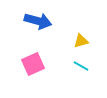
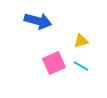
pink square: moved 21 px right, 1 px up
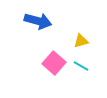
pink square: rotated 25 degrees counterclockwise
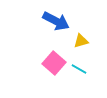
blue arrow: moved 18 px right; rotated 12 degrees clockwise
cyan line: moved 2 px left, 3 px down
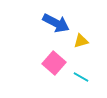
blue arrow: moved 2 px down
cyan line: moved 2 px right, 8 px down
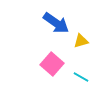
blue arrow: rotated 8 degrees clockwise
pink square: moved 2 px left, 1 px down
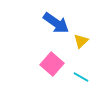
yellow triangle: rotated 28 degrees counterclockwise
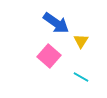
yellow triangle: rotated 14 degrees counterclockwise
pink square: moved 3 px left, 8 px up
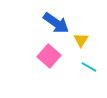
yellow triangle: moved 1 px up
cyan line: moved 8 px right, 10 px up
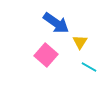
yellow triangle: moved 1 px left, 2 px down
pink square: moved 3 px left, 1 px up
